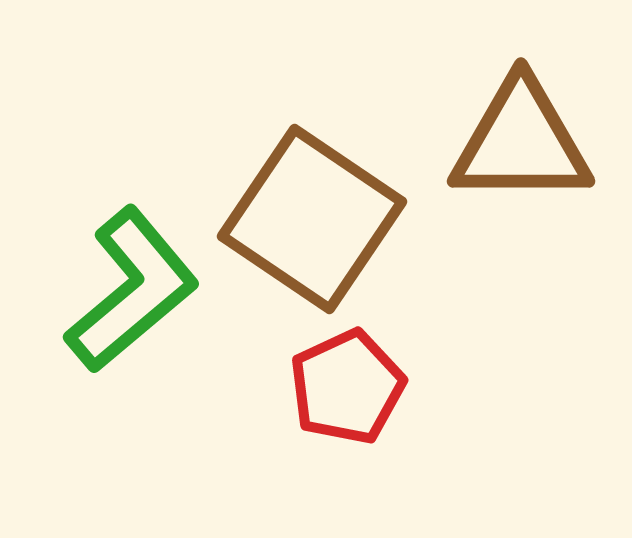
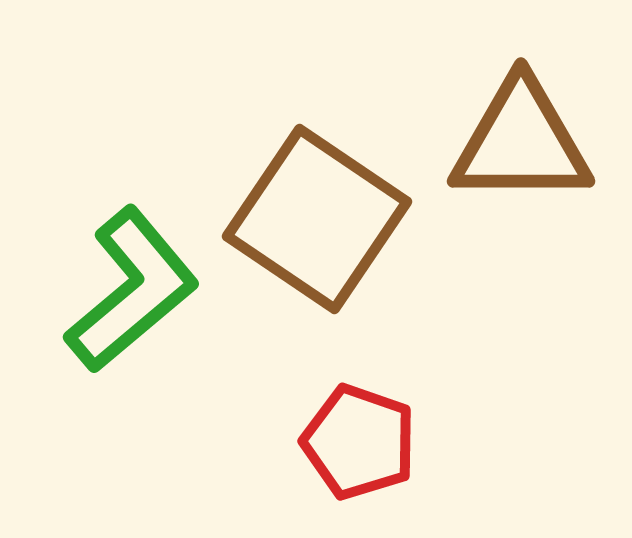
brown square: moved 5 px right
red pentagon: moved 12 px right, 55 px down; rotated 28 degrees counterclockwise
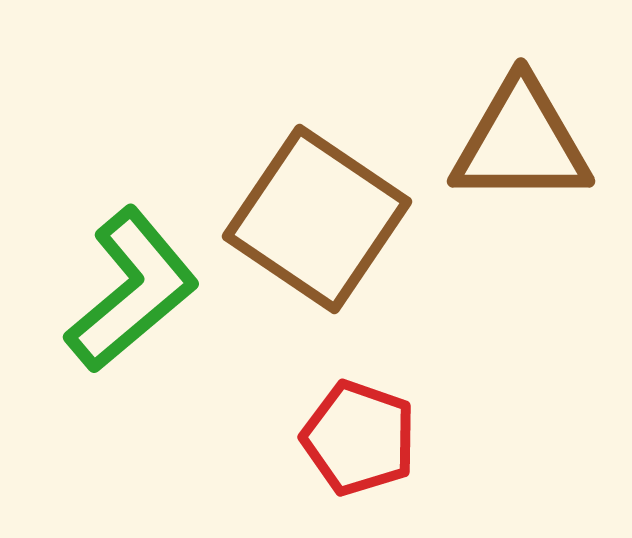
red pentagon: moved 4 px up
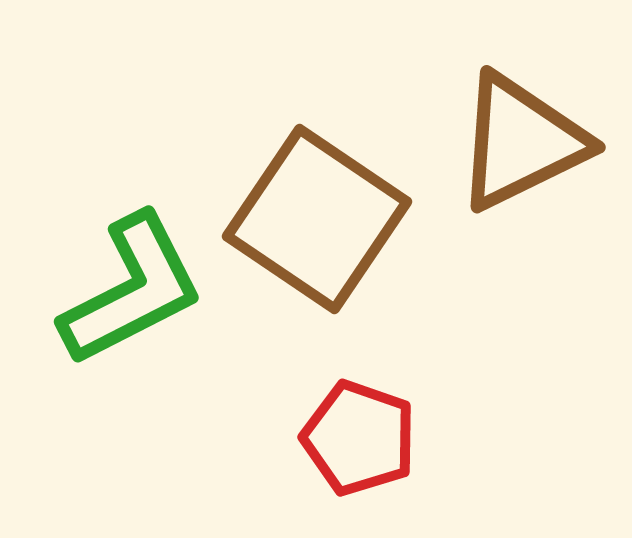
brown triangle: rotated 26 degrees counterclockwise
green L-shape: rotated 13 degrees clockwise
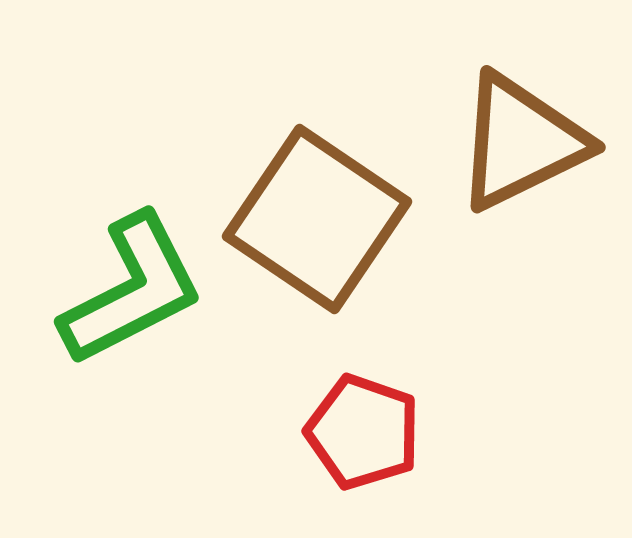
red pentagon: moved 4 px right, 6 px up
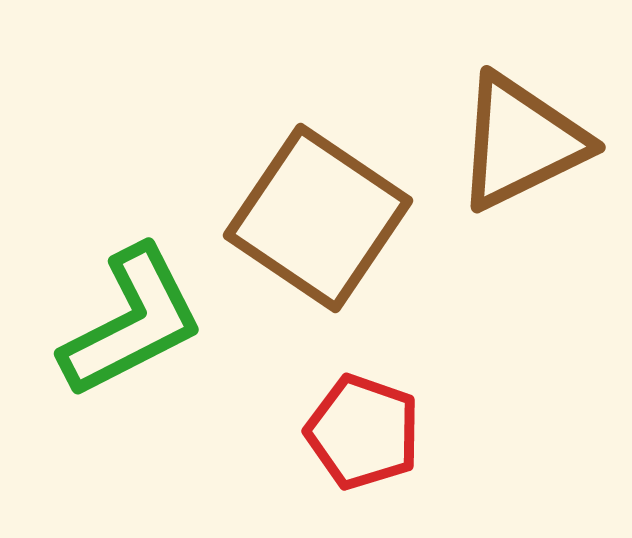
brown square: moved 1 px right, 1 px up
green L-shape: moved 32 px down
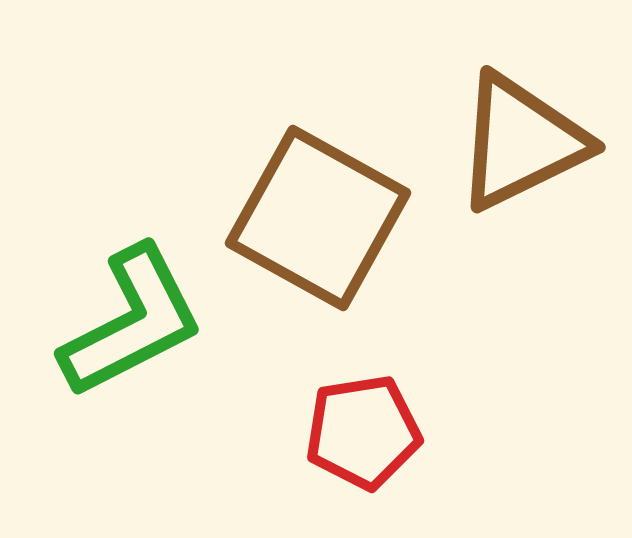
brown square: rotated 5 degrees counterclockwise
red pentagon: rotated 28 degrees counterclockwise
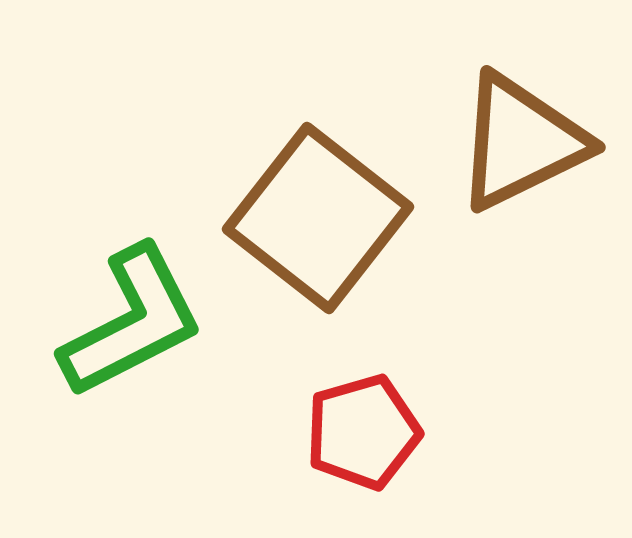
brown square: rotated 9 degrees clockwise
red pentagon: rotated 7 degrees counterclockwise
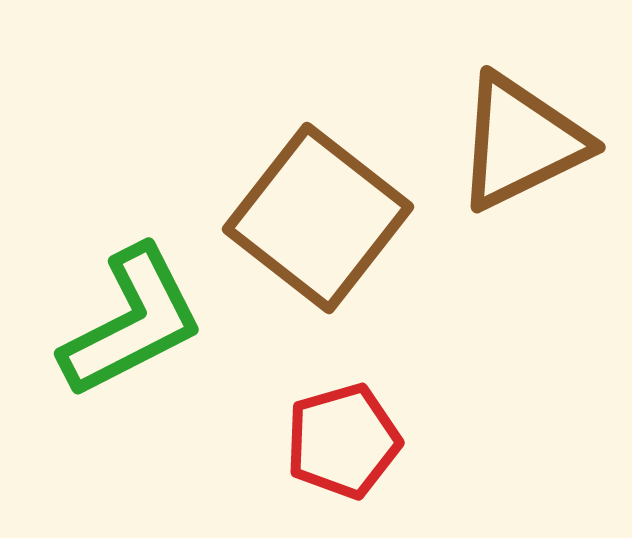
red pentagon: moved 20 px left, 9 px down
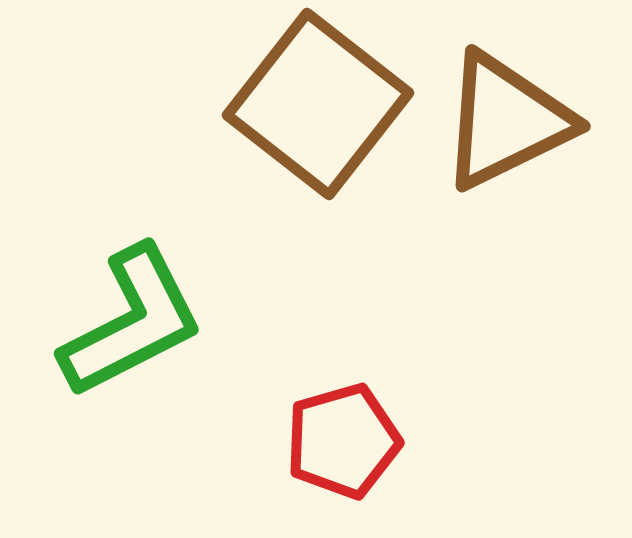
brown triangle: moved 15 px left, 21 px up
brown square: moved 114 px up
